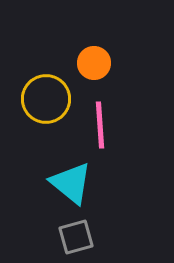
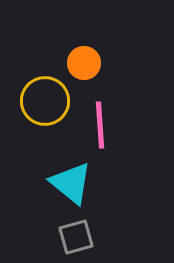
orange circle: moved 10 px left
yellow circle: moved 1 px left, 2 px down
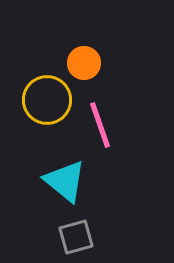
yellow circle: moved 2 px right, 1 px up
pink line: rotated 15 degrees counterclockwise
cyan triangle: moved 6 px left, 2 px up
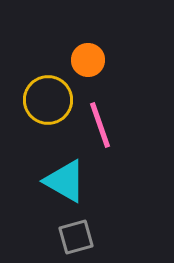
orange circle: moved 4 px right, 3 px up
yellow circle: moved 1 px right
cyan triangle: rotated 9 degrees counterclockwise
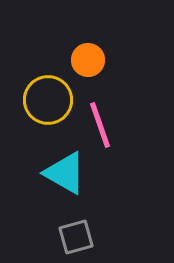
cyan triangle: moved 8 px up
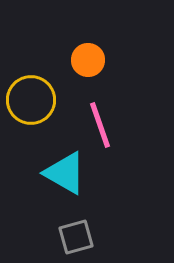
yellow circle: moved 17 px left
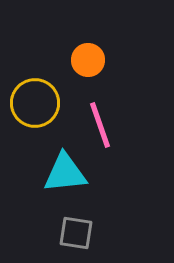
yellow circle: moved 4 px right, 3 px down
cyan triangle: rotated 36 degrees counterclockwise
gray square: moved 4 px up; rotated 24 degrees clockwise
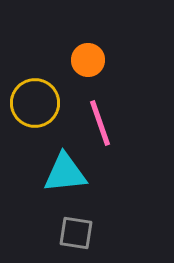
pink line: moved 2 px up
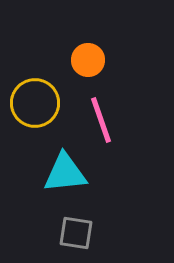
pink line: moved 1 px right, 3 px up
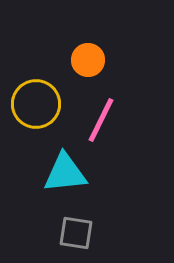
yellow circle: moved 1 px right, 1 px down
pink line: rotated 45 degrees clockwise
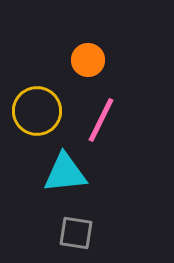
yellow circle: moved 1 px right, 7 px down
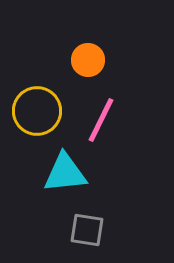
gray square: moved 11 px right, 3 px up
